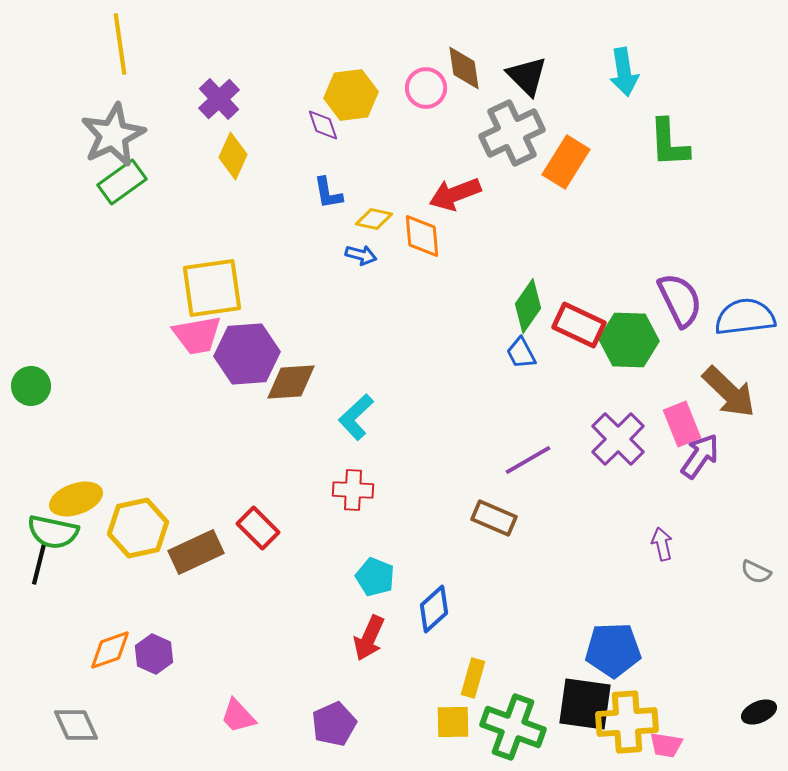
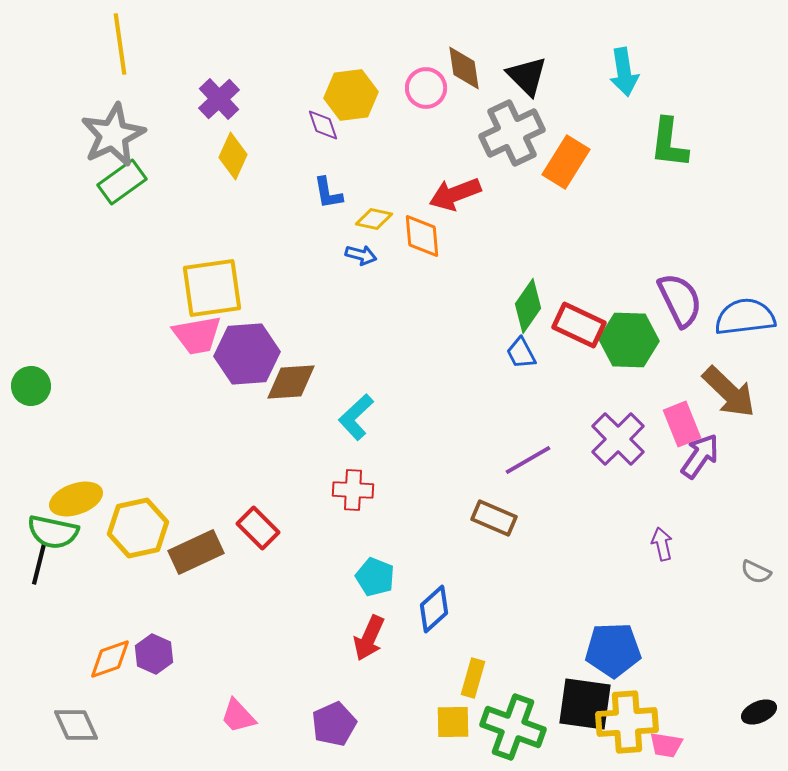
green L-shape at (669, 143): rotated 10 degrees clockwise
orange diamond at (110, 650): moved 9 px down
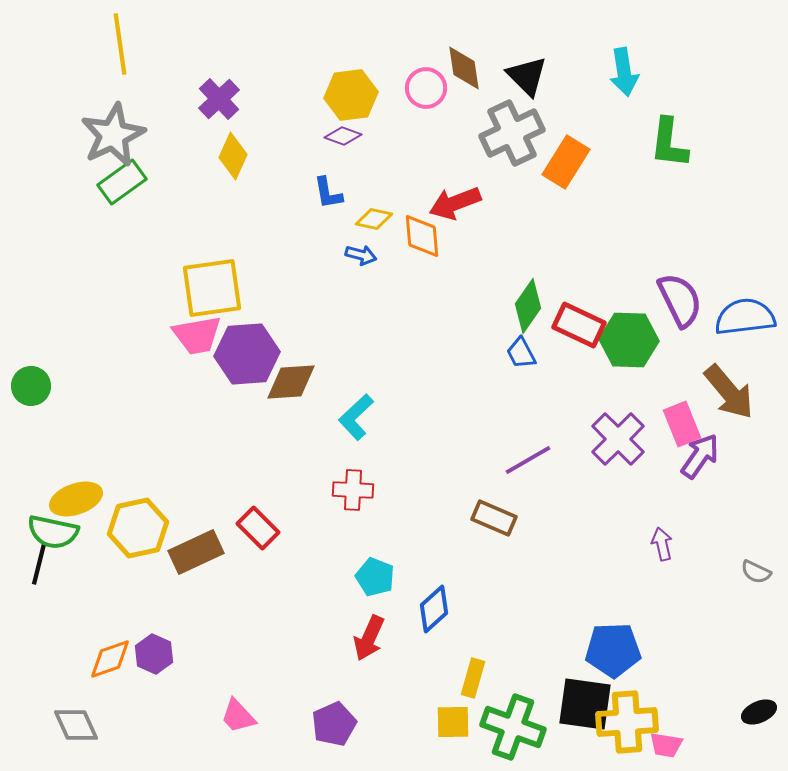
purple diamond at (323, 125): moved 20 px right, 11 px down; rotated 51 degrees counterclockwise
red arrow at (455, 194): moved 9 px down
brown arrow at (729, 392): rotated 6 degrees clockwise
